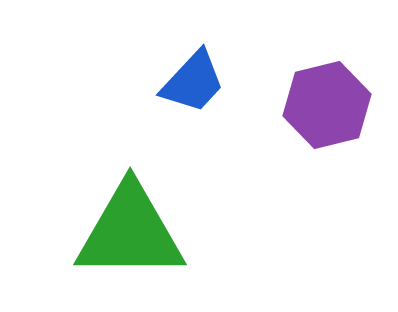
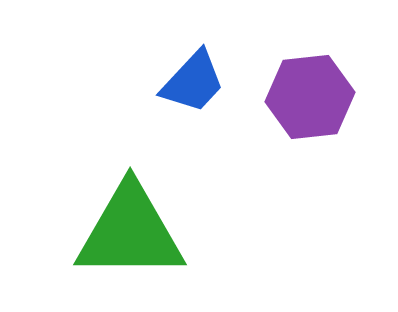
purple hexagon: moved 17 px left, 8 px up; rotated 8 degrees clockwise
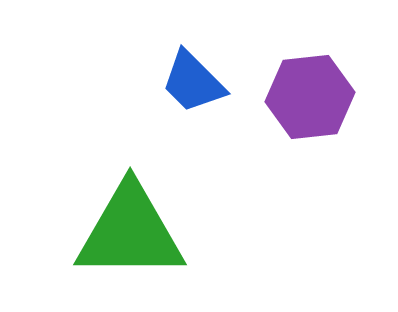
blue trapezoid: rotated 92 degrees clockwise
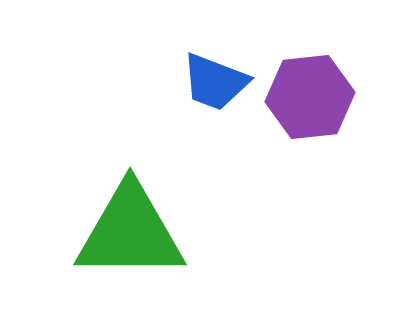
blue trapezoid: moved 22 px right; rotated 24 degrees counterclockwise
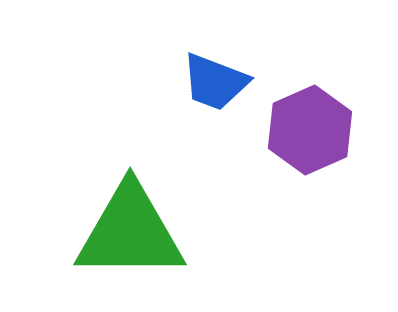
purple hexagon: moved 33 px down; rotated 18 degrees counterclockwise
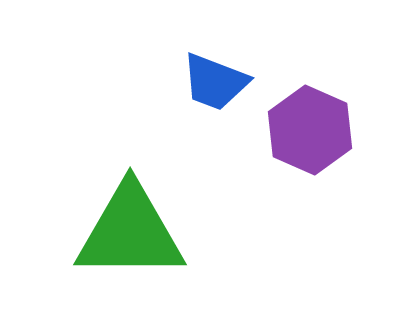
purple hexagon: rotated 12 degrees counterclockwise
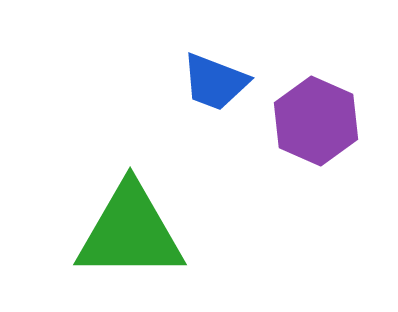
purple hexagon: moved 6 px right, 9 px up
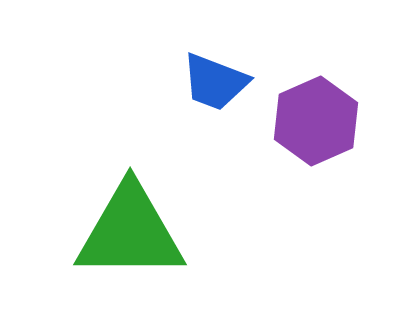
purple hexagon: rotated 12 degrees clockwise
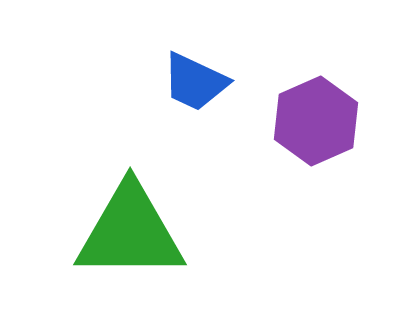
blue trapezoid: moved 20 px left; rotated 4 degrees clockwise
